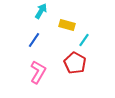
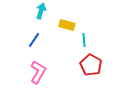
cyan arrow: rotated 14 degrees counterclockwise
cyan line: rotated 40 degrees counterclockwise
red pentagon: moved 16 px right, 2 px down
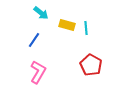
cyan arrow: moved 2 px down; rotated 112 degrees clockwise
cyan line: moved 2 px right, 12 px up
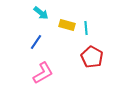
blue line: moved 2 px right, 2 px down
red pentagon: moved 1 px right, 8 px up
pink L-shape: moved 5 px right, 1 px down; rotated 30 degrees clockwise
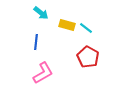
cyan line: rotated 48 degrees counterclockwise
blue line: rotated 28 degrees counterclockwise
red pentagon: moved 4 px left
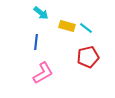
yellow rectangle: moved 1 px down
red pentagon: rotated 30 degrees clockwise
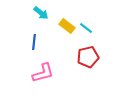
yellow rectangle: rotated 21 degrees clockwise
blue line: moved 2 px left
pink L-shape: rotated 15 degrees clockwise
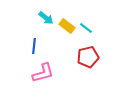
cyan arrow: moved 5 px right, 5 px down
blue line: moved 4 px down
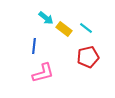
yellow rectangle: moved 3 px left, 3 px down
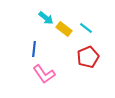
blue line: moved 3 px down
red pentagon: rotated 10 degrees counterclockwise
pink L-shape: moved 1 px right, 1 px down; rotated 70 degrees clockwise
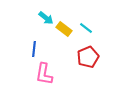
pink L-shape: rotated 45 degrees clockwise
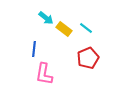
red pentagon: moved 1 px down
